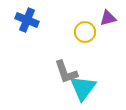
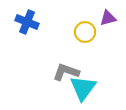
blue cross: moved 2 px down
gray L-shape: rotated 128 degrees clockwise
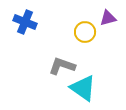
blue cross: moved 2 px left
gray L-shape: moved 4 px left, 6 px up
cyan triangle: rotated 32 degrees counterclockwise
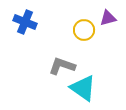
yellow circle: moved 1 px left, 2 px up
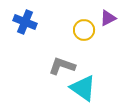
purple triangle: rotated 12 degrees counterclockwise
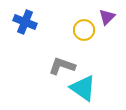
purple triangle: moved 1 px left, 1 px up; rotated 18 degrees counterclockwise
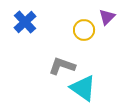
blue cross: rotated 25 degrees clockwise
